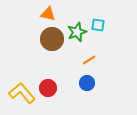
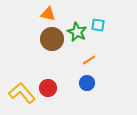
green star: rotated 24 degrees counterclockwise
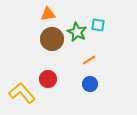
orange triangle: rotated 21 degrees counterclockwise
blue circle: moved 3 px right, 1 px down
red circle: moved 9 px up
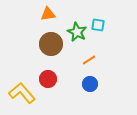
brown circle: moved 1 px left, 5 px down
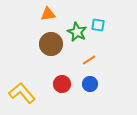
red circle: moved 14 px right, 5 px down
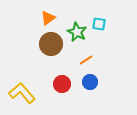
orange triangle: moved 4 px down; rotated 28 degrees counterclockwise
cyan square: moved 1 px right, 1 px up
orange line: moved 3 px left
blue circle: moved 2 px up
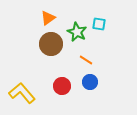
orange line: rotated 64 degrees clockwise
red circle: moved 2 px down
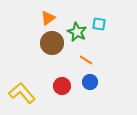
brown circle: moved 1 px right, 1 px up
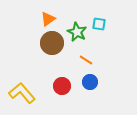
orange triangle: moved 1 px down
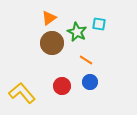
orange triangle: moved 1 px right, 1 px up
